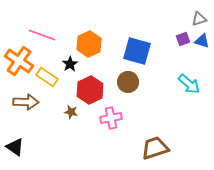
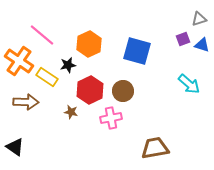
pink line: rotated 20 degrees clockwise
blue triangle: moved 4 px down
black star: moved 2 px left, 1 px down; rotated 21 degrees clockwise
brown circle: moved 5 px left, 9 px down
brown trapezoid: rotated 8 degrees clockwise
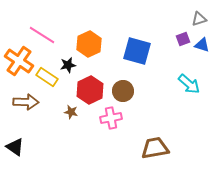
pink line: rotated 8 degrees counterclockwise
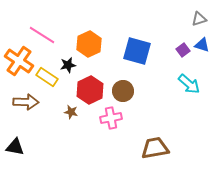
purple square: moved 11 px down; rotated 16 degrees counterclockwise
black triangle: rotated 24 degrees counterclockwise
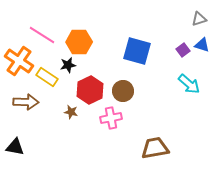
orange hexagon: moved 10 px left, 2 px up; rotated 25 degrees clockwise
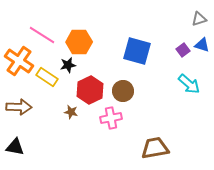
brown arrow: moved 7 px left, 5 px down
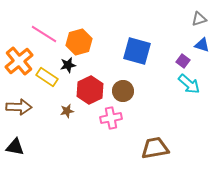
pink line: moved 2 px right, 1 px up
orange hexagon: rotated 15 degrees counterclockwise
purple square: moved 11 px down; rotated 16 degrees counterclockwise
orange cross: rotated 16 degrees clockwise
brown star: moved 4 px left, 1 px up; rotated 24 degrees counterclockwise
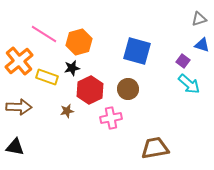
black star: moved 4 px right, 3 px down
yellow rectangle: rotated 15 degrees counterclockwise
brown circle: moved 5 px right, 2 px up
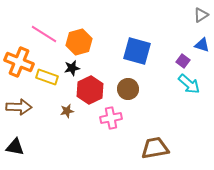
gray triangle: moved 2 px right, 4 px up; rotated 14 degrees counterclockwise
orange cross: moved 1 px down; rotated 28 degrees counterclockwise
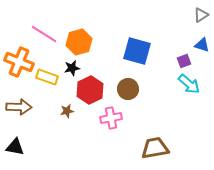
purple square: moved 1 px right; rotated 32 degrees clockwise
